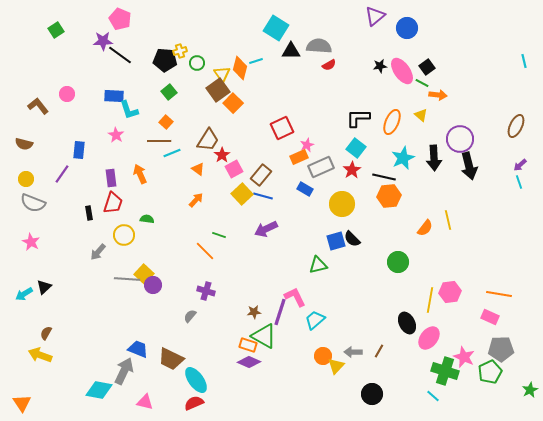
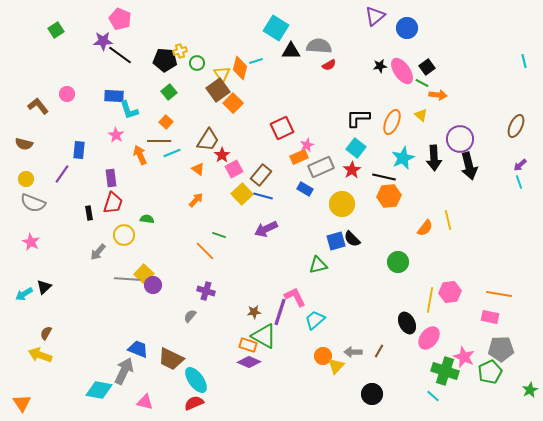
orange arrow at (140, 174): moved 19 px up
pink rectangle at (490, 317): rotated 12 degrees counterclockwise
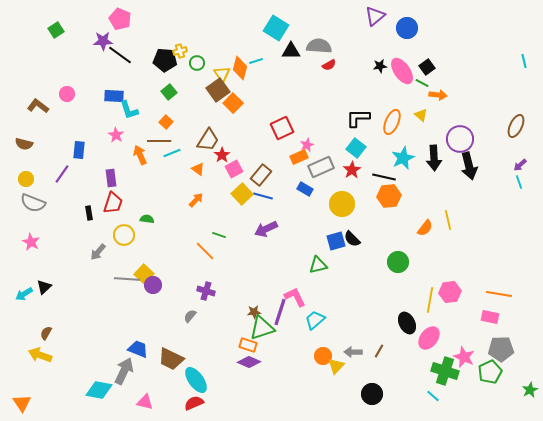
brown L-shape at (38, 106): rotated 15 degrees counterclockwise
green triangle at (264, 336): moved 2 px left, 8 px up; rotated 48 degrees counterclockwise
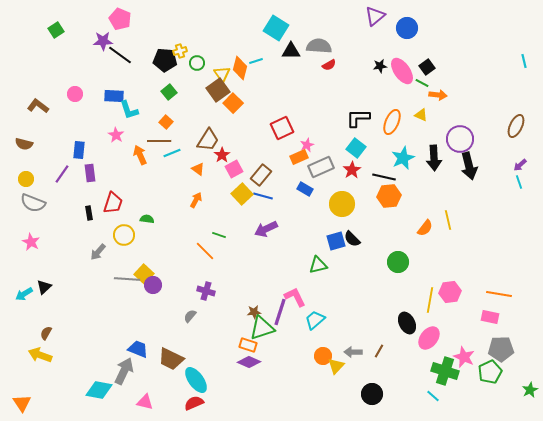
pink circle at (67, 94): moved 8 px right
yellow triangle at (421, 115): rotated 16 degrees counterclockwise
purple rectangle at (111, 178): moved 21 px left, 5 px up
orange arrow at (196, 200): rotated 14 degrees counterclockwise
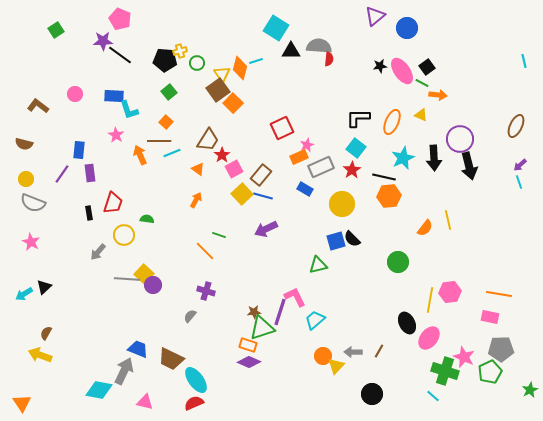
red semicircle at (329, 65): moved 6 px up; rotated 56 degrees counterclockwise
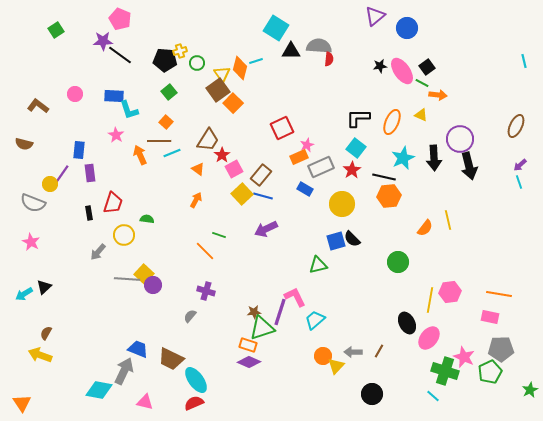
yellow circle at (26, 179): moved 24 px right, 5 px down
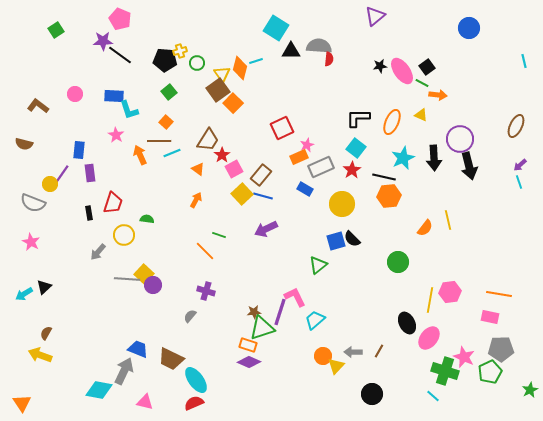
blue circle at (407, 28): moved 62 px right
green triangle at (318, 265): rotated 24 degrees counterclockwise
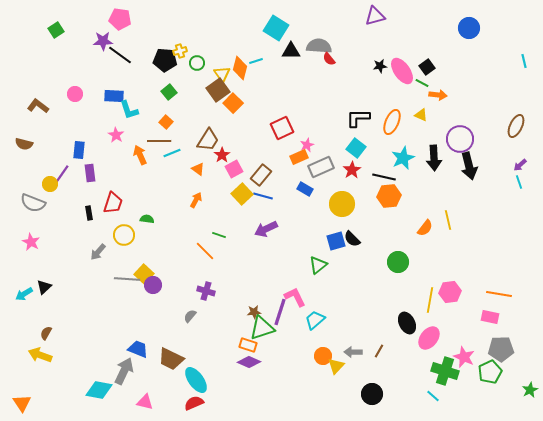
purple triangle at (375, 16): rotated 25 degrees clockwise
pink pentagon at (120, 19): rotated 15 degrees counterclockwise
red semicircle at (329, 59): rotated 136 degrees clockwise
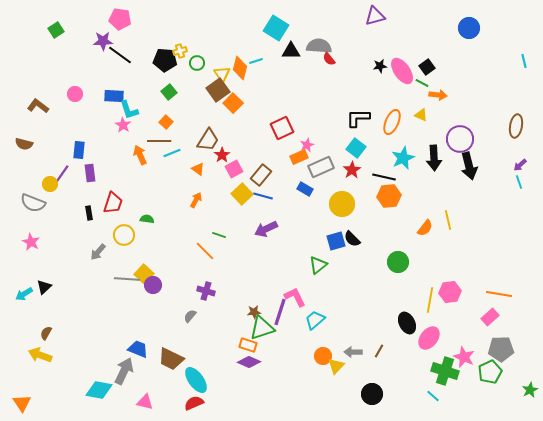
brown ellipse at (516, 126): rotated 15 degrees counterclockwise
pink star at (116, 135): moved 7 px right, 10 px up
pink rectangle at (490, 317): rotated 54 degrees counterclockwise
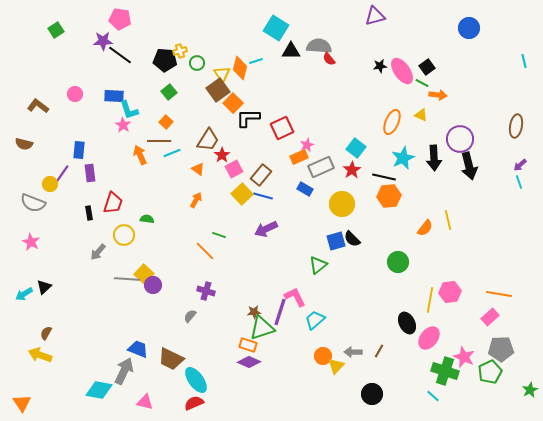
black L-shape at (358, 118): moved 110 px left
